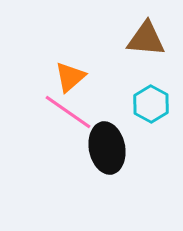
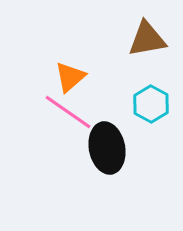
brown triangle: moved 1 px right; rotated 15 degrees counterclockwise
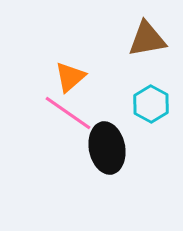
pink line: moved 1 px down
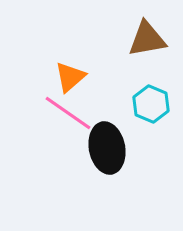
cyan hexagon: rotated 6 degrees counterclockwise
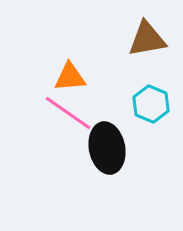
orange triangle: rotated 36 degrees clockwise
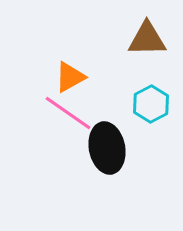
brown triangle: rotated 9 degrees clockwise
orange triangle: rotated 24 degrees counterclockwise
cyan hexagon: rotated 9 degrees clockwise
